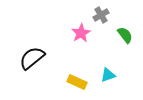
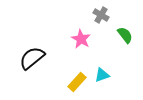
gray cross: rotated 28 degrees counterclockwise
pink star: moved 6 px down; rotated 12 degrees counterclockwise
cyan triangle: moved 6 px left
yellow rectangle: rotated 72 degrees counterclockwise
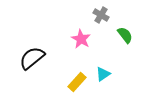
cyan triangle: moved 1 px right, 1 px up; rotated 14 degrees counterclockwise
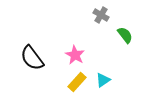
pink star: moved 6 px left, 16 px down
black semicircle: rotated 88 degrees counterclockwise
cyan triangle: moved 6 px down
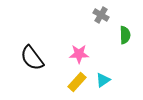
green semicircle: rotated 36 degrees clockwise
pink star: moved 4 px right, 1 px up; rotated 30 degrees counterclockwise
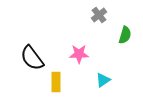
gray cross: moved 2 px left; rotated 21 degrees clockwise
green semicircle: rotated 18 degrees clockwise
yellow rectangle: moved 21 px left; rotated 42 degrees counterclockwise
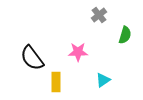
pink star: moved 1 px left, 2 px up
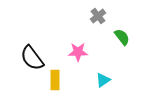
gray cross: moved 1 px left, 1 px down
green semicircle: moved 3 px left, 2 px down; rotated 54 degrees counterclockwise
yellow rectangle: moved 1 px left, 2 px up
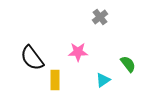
gray cross: moved 2 px right, 1 px down
green semicircle: moved 6 px right, 27 px down
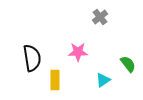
black semicircle: rotated 152 degrees counterclockwise
